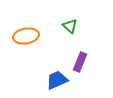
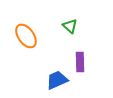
orange ellipse: rotated 65 degrees clockwise
purple rectangle: rotated 24 degrees counterclockwise
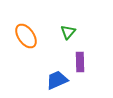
green triangle: moved 2 px left, 6 px down; rotated 28 degrees clockwise
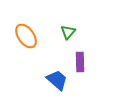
blue trapezoid: rotated 65 degrees clockwise
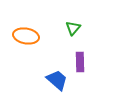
green triangle: moved 5 px right, 4 px up
orange ellipse: rotated 45 degrees counterclockwise
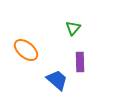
orange ellipse: moved 14 px down; rotated 30 degrees clockwise
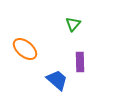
green triangle: moved 4 px up
orange ellipse: moved 1 px left, 1 px up
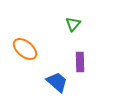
blue trapezoid: moved 2 px down
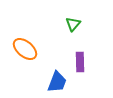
blue trapezoid: rotated 70 degrees clockwise
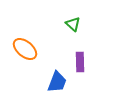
green triangle: rotated 28 degrees counterclockwise
